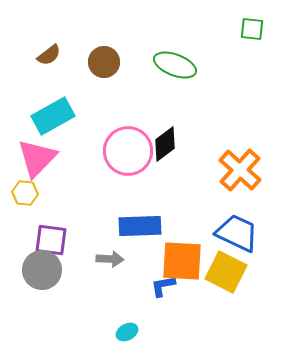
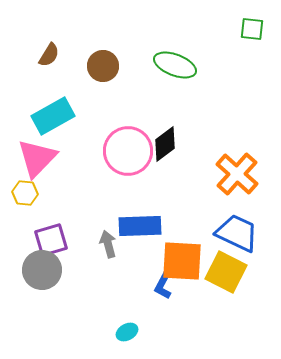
brown semicircle: rotated 20 degrees counterclockwise
brown circle: moved 1 px left, 4 px down
orange cross: moved 3 px left, 4 px down
purple square: rotated 24 degrees counterclockwise
gray arrow: moved 2 px left, 15 px up; rotated 108 degrees counterclockwise
blue L-shape: rotated 52 degrees counterclockwise
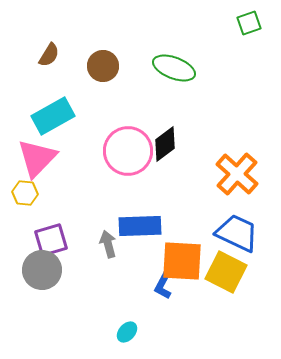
green square: moved 3 px left, 6 px up; rotated 25 degrees counterclockwise
green ellipse: moved 1 px left, 3 px down
cyan ellipse: rotated 20 degrees counterclockwise
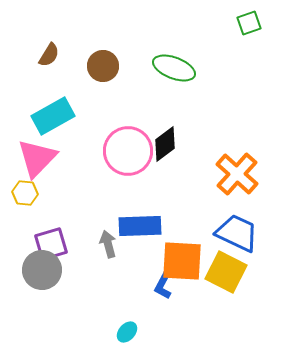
purple square: moved 4 px down
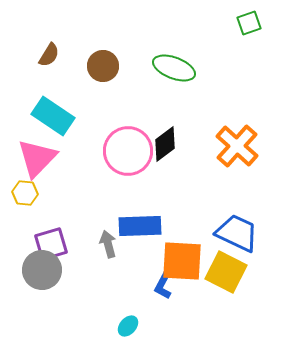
cyan rectangle: rotated 63 degrees clockwise
orange cross: moved 28 px up
cyan ellipse: moved 1 px right, 6 px up
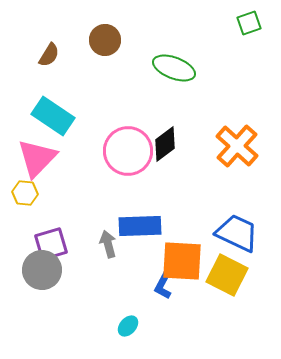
brown circle: moved 2 px right, 26 px up
yellow square: moved 1 px right, 3 px down
